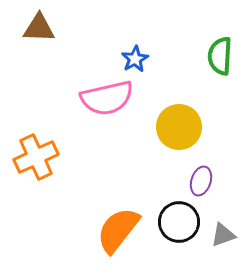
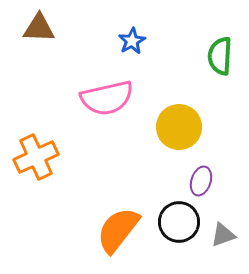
blue star: moved 3 px left, 18 px up
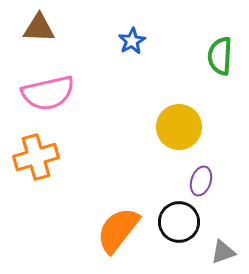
pink semicircle: moved 59 px left, 5 px up
orange cross: rotated 9 degrees clockwise
gray triangle: moved 17 px down
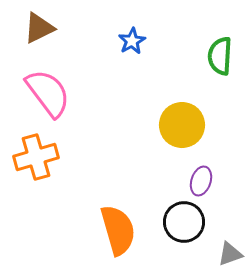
brown triangle: rotated 28 degrees counterclockwise
pink semicircle: rotated 114 degrees counterclockwise
yellow circle: moved 3 px right, 2 px up
black circle: moved 5 px right
orange semicircle: rotated 126 degrees clockwise
gray triangle: moved 7 px right, 2 px down
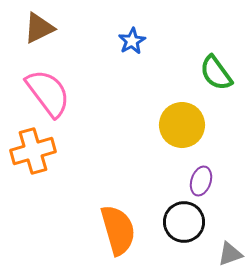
green semicircle: moved 4 px left, 17 px down; rotated 39 degrees counterclockwise
orange cross: moved 3 px left, 6 px up
